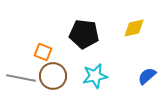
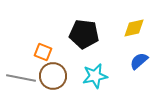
blue semicircle: moved 8 px left, 15 px up
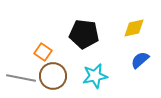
orange square: rotated 12 degrees clockwise
blue semicircle: moved 1 px right, 1 px up
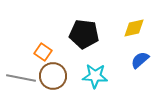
cyan star: rotated 15 degrees clockwise
